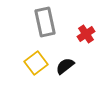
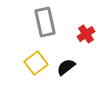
black semicircle: moved 1 px right, 1 px down
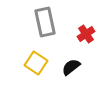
yellow square: rotated 20 degrees counterclockwise
black semicircle: moved 5 px right
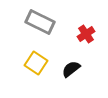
gray rectangle: moved 5 px left; rotated 52 degrees counterclockwise
black semicircle: moved 2 px down
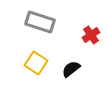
gray rectangle: rotated 8 degrees counterclockwise
red cross: moved 5 px right, 1 px down
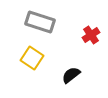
yellow square: moved 4 px left, 5 px up
black semicircle: moved 6 px down
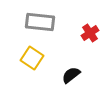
gray rectangle: rotated 12 degrees counterclockwise
red cross: moved 1 px left, 2 px up
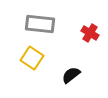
gray rectangle: moved 2 px down
red cross: rotated 24 degrees counterclockwise
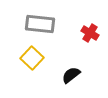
yellow square: rotated 10 degrees clockwise
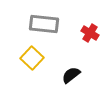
gray rectangle: moved 4 px right
